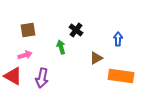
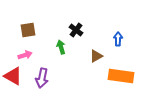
brown triangle: moved 2 px up
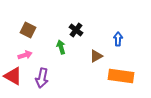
brown square: rotated 35 degrees clockwise
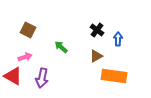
black cross: moved 21 px right
green arrow: rotated 32 degrees counterclockwise
pink arrow: moved 2 px down
orange rectangle: moved 7 px left
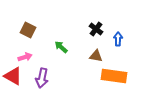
black cross: moved 1 px left, 1 px up
brown triangle: rotated 40 degrees clockwise
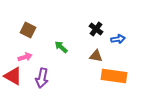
blue arrow: rotated 80 degrees clockwise
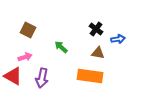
brown triangle: moved 2 px right, 3 px up
orange rectangle: moved 24 px left
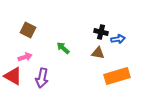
black cross: moved 5 px right, 3 px down; rotated 24 degrees counterclockwise
green arrow: moved 2 px right, 1 px down
orange rectangle: moved 27 px right; rotated 25 degrees counterclockwise
